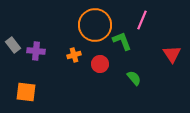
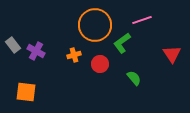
pink line: rotated 48 degrees clockwise
green L-shape: moved 2 px down; rotated 105 degrees counterclockwise
purple cross: rotated 24 degrees clockwise
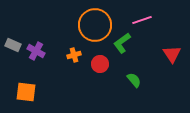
gray rectangle: rotated 28 degrees counterclockwise
green semicircle: moved 2 px down
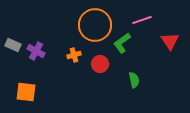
red triangle: moved 2 px left, 13 px up
green semicircle: rotated 28 degrees clockwise
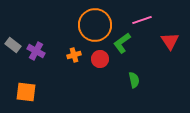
gray rectangle: rotated 14 degrees clockwise
red circle: moved 5 px up
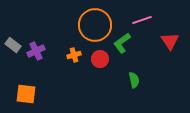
purple cross: rotated 36 degrees clockwise
orange square: moved 2 px down
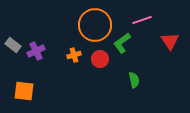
orange square: moved 2 px left, 3 px up
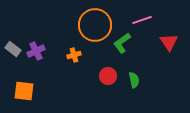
red triangle: moved 1 px left, 1 px down
gray rectangle: moved 4 px down
red circle: moved 8 px right, 17 px down
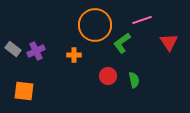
orange cross: rotated 16 degrees clockwise
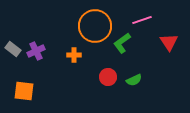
orange circle: moved 1 px down
red circle: moved 1 px down
green semicircle: rotated 77 degrees clockwise
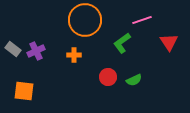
orange circle: moved 10 px left, 6 px up
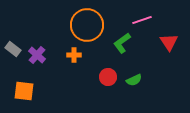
orange circle: moved 2 px right, 5 px down
purple cross: moved 1 px right, 4 px down; rotated 24 degrees counterclockwise
